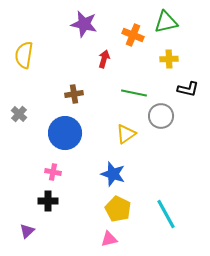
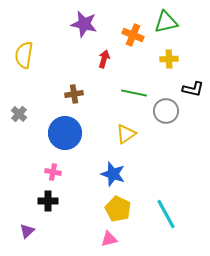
black L-shape: moved 5 px right
gray circle: moved 5 px right, 5 px up
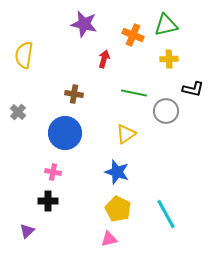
green triangle: moved 3 px down
brown cross: rotated 18 degrees clockwise
gray cross: moved 1 px left, 2 px up
blue star: moved 4 px right, 2 px up
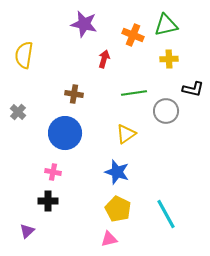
green line: rotated 20 degrees counterclockwise
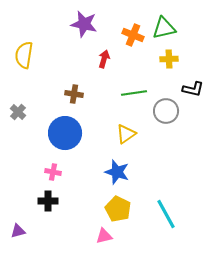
green triangle: moved 2 px left, 3 px down
purple triangle: moved 9 px left; rotated 28 degrees clockwise
pink triangle: moved 5 px left, 3 px up
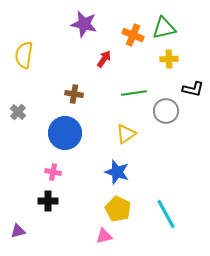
red arrow: rotated 18 degrees clockwise
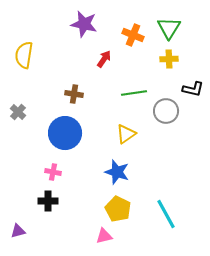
green triangle: moved 5 px right; rotated 45 degrees counterclockwise
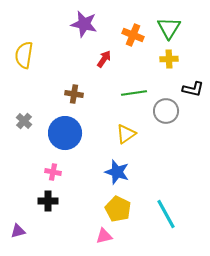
gray cross: moved 6 px right, 9 px down
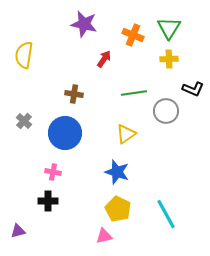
black L-shape: rotated 10 degrees clockwise
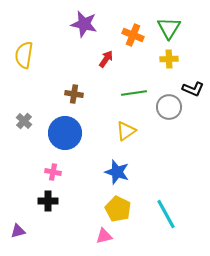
red arrow: moved 2 px right
gray circle: moved 3 px right, 4 px up
yellow triangle: moved 3 px up
